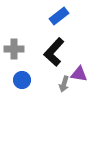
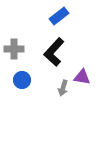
purple triangle: moved 3 px right, 3 px down
gray arrow: moved 1 px left, 4 px down
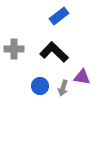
black L-shape: rotated 92 degrees clockwise
blue circle: moved 18 px right, 6 px down
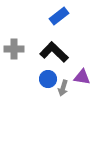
blue circle: moved 8 px right, 7 px up
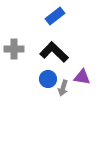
blue rectangle: moved 4 px left
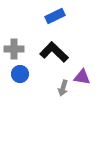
blue rectangle: rotated 12 degrees clockwise
blue circle: moved 28 px left, 5 px up
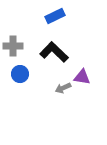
gray cross: moved 1 px left, 3 px up
gray arrow: rotated 49 degrees clockwise
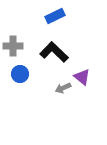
purple triangle: rotated 30 degrees clockwise
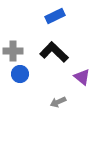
gray cross: moved 5 px down
gray arrow: moved 5 px left, 14 px down
